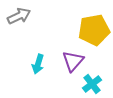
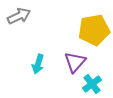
purple triangle: moved 2 px right, 1 px down
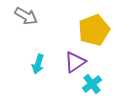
gray arrow: moved 7 px right; rotated 55 degrees clockwise
yellow pentagon: rotated 12 degrees counterclockwise
purple triangle: rotated 15 degrees clockwise
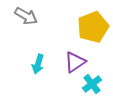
yellow pentagon: moved 1 px left, 3 px up
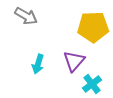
yellow pentagon: rotated 20 degrees clockwise
purple triangle: moved 1 px left, 1 px up; rotated 15 degrees counterclockwise
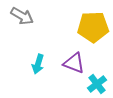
gray arrow: moved 4 px left
purple triangle: moved 2 px down; rotated 50 degrees counterclockwise
cyan cross: moved 5 px right
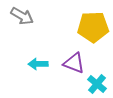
cyan arrow: rotated 72 degrees clockwise
cyan cross: rotated 12 degrees counterclockwise
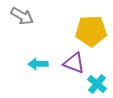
yellow pentagon: moved 2 px left, 4 px down
